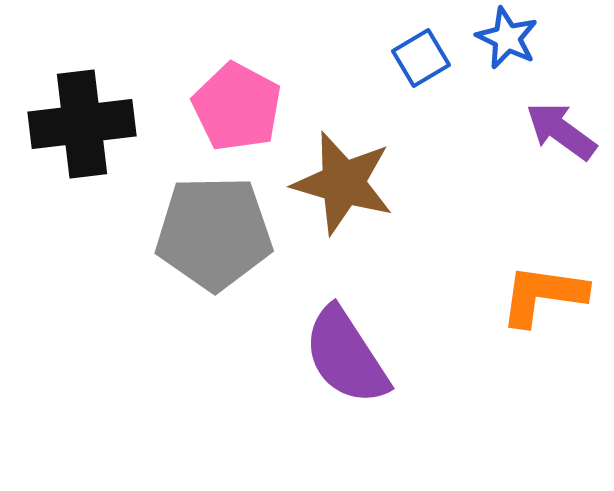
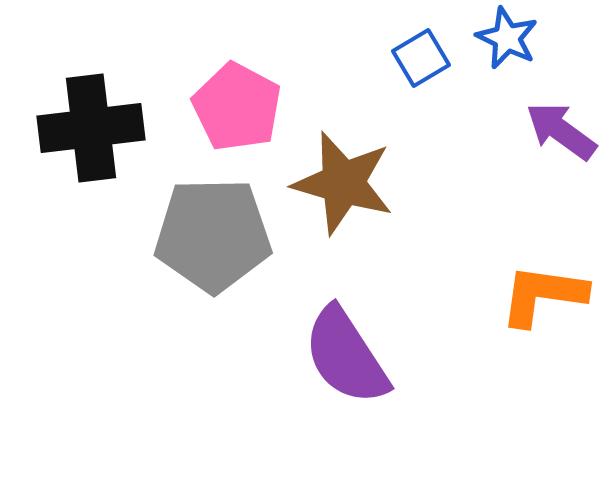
black cross: moved 9 px right, 4 px down
gray pentagon: moved 1 px left, 2 px down
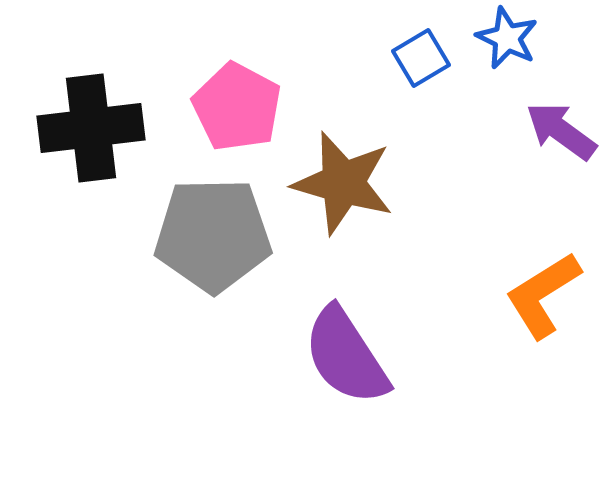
orange L-shape: rotated 40 degrees counterclockwise
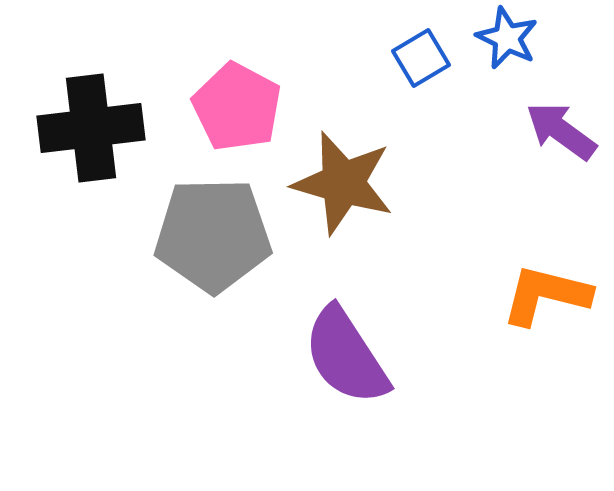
orange L-shape: moved 3 px right; rotated 46 degrees clockwise
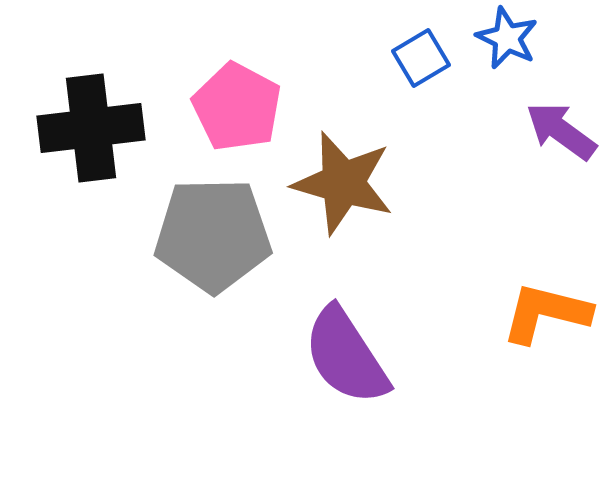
orange L-shape: moved 18 px down
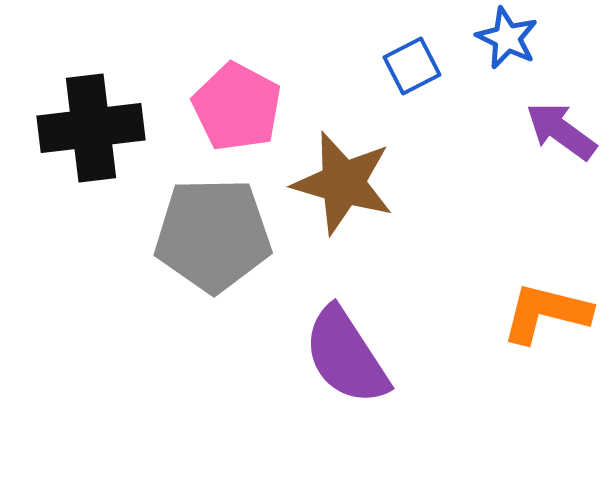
blue square: moved 9 px left, 8 px down; rotated 4 degrees clockwise
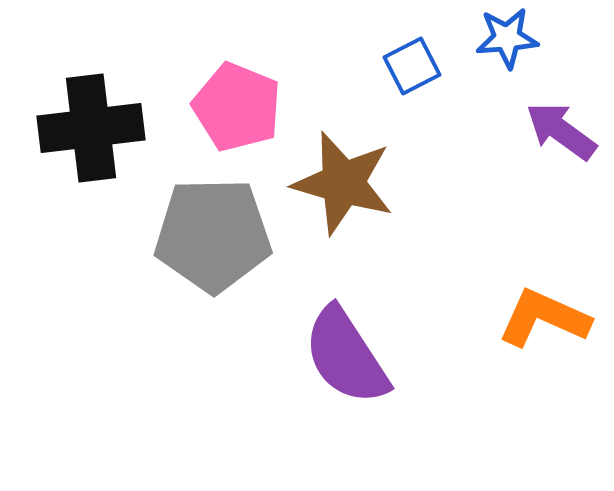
blue star: rotated 30 degrees counterclockwise
pink pentagon: rotated 6 degrees counterclockwise
orange L-shape: moved 2 px left, 5 px down; rotated 10 degrees clockwise
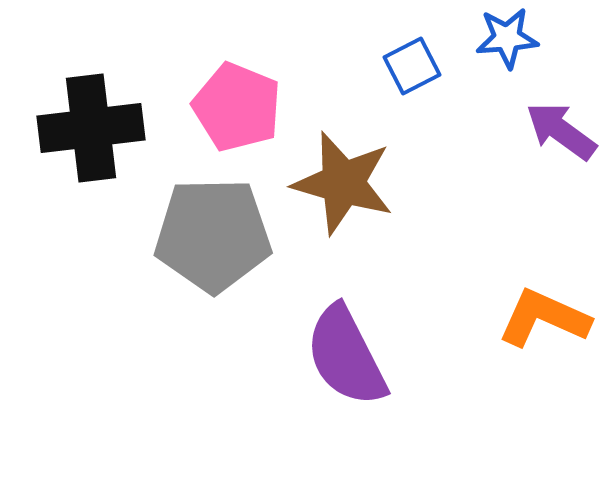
purple semicircle: rotated 6 degrees clockwise
